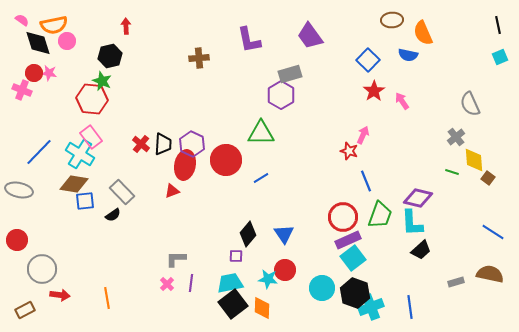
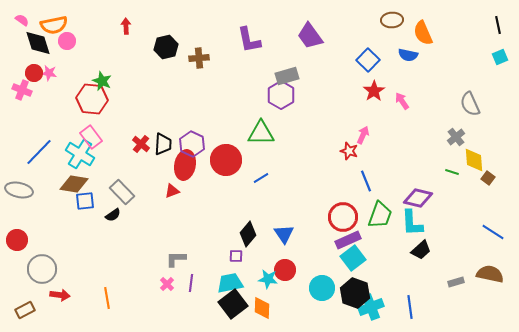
black hexagon at (110, 56): moved 56 px right, 9 px up
gray rectangle at (290, 74): moved 3 px left, 2 px down
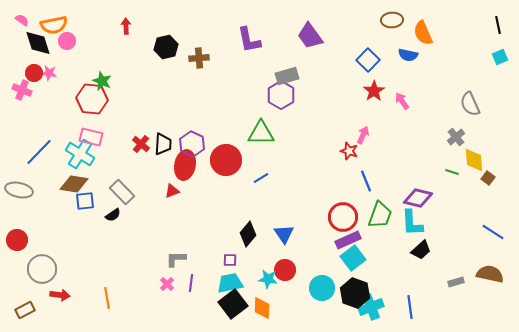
pink rectangle at (91, 137): rotated 40 degrees counterclockwise
purple square at (236, 256): moved 6 px left, 4 px down
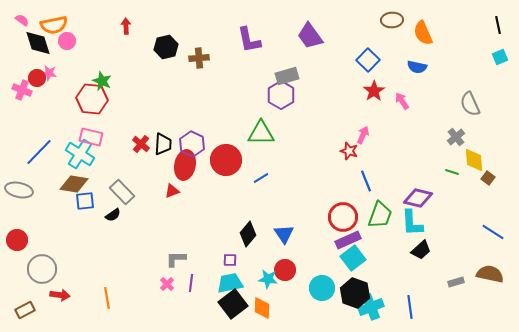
blue semicircle at (408, 55): moved 9 px right, 12 px down
red circle at (34, 73): moved 3 px right, 5 px down
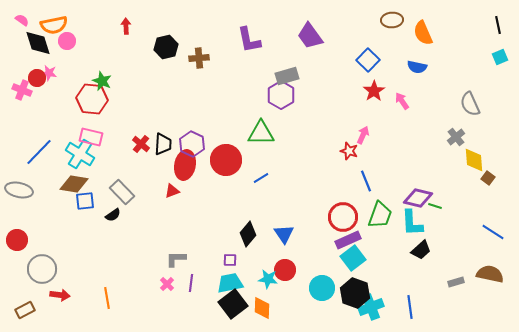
green line at (452, 172): moved 17 px left, 34 px down
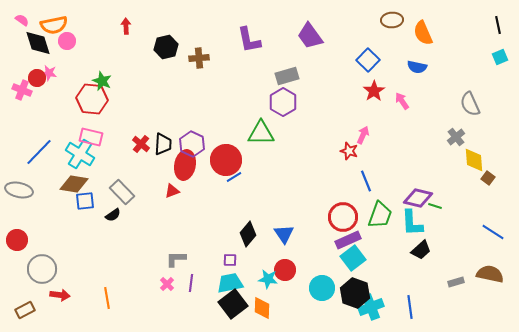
purple hexagon at (281, 95): moved 2 px right, 7 px down
blue line at (261, 178): moved 27 px left, 1 px up
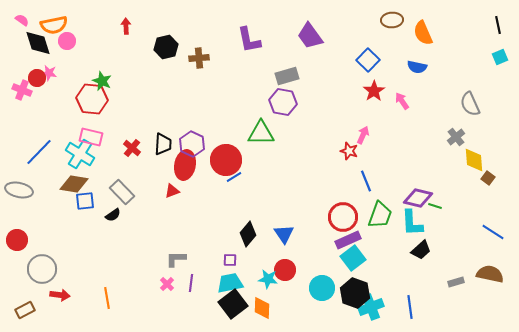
purple hexagon at (283, 102): rotated 20 degrees counterclockwise
red cross at (141, 144): moved 9 px left, 4 px down
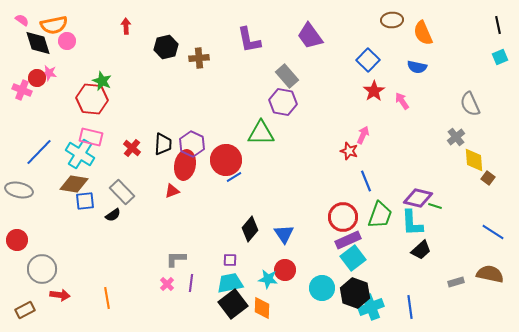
gray rectangle at (287, 76): rotated 65 degrees clockwise
black diamond at (248, 234): moved 2 px right, 5 px up
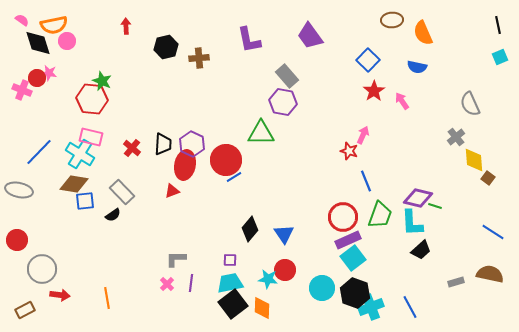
blue line at (410, 307): rotated 20 degrees counterclockwise
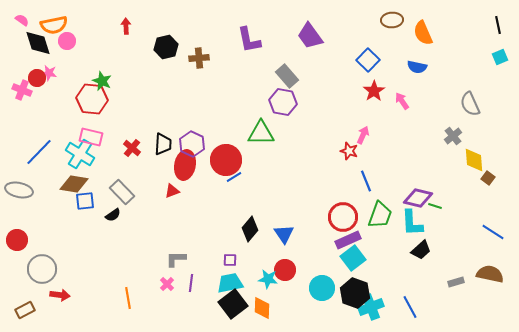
gray cross at (456, 137): moved 3 px left, 1 px up
orange line at (107, 298): moved 21 px right
